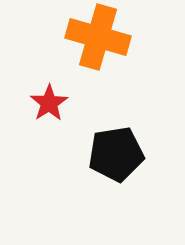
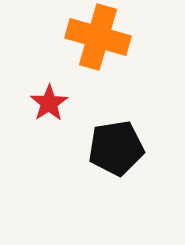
black pentagon: moved 6 px up
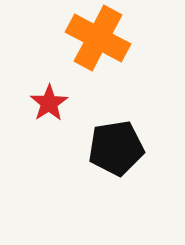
orange cross: moved 1 px down; rotated 12 degrees clockwise
